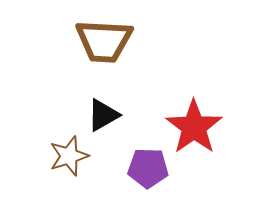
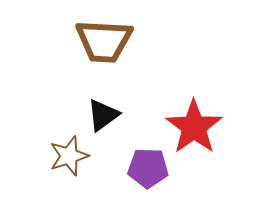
black triangle: rotated 6 degrees counterclockwise
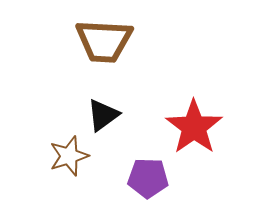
purple pentagon: moved 10 px down
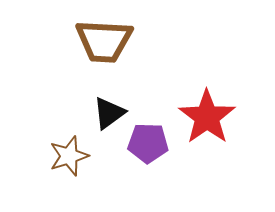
black triangle: moved 6 px right, 2 px up
red star: moved 13 px right, 10 px up
purple pentagon: moved 35 px up
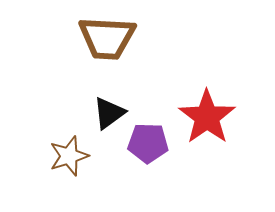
brown trapezoid: moved 3 px right, 3 px up
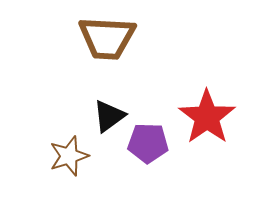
black triangle: moved 3 px down
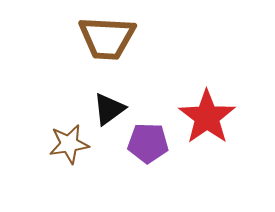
black triangle: moved 7 px up
brown star: moved 12 px up; rotated 9 degrees clockwise
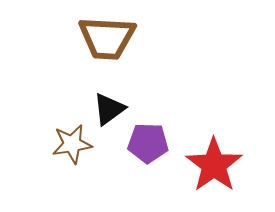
red star: moved 7 px right, 48 px down
brown star: moved 3 px right
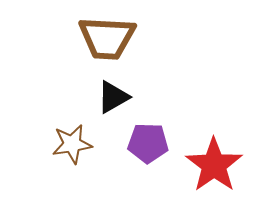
black triangle: moved 4 px right, 12 px up; rotated 6 degrees clockwise
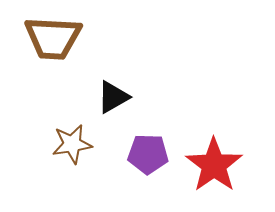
brown trapezoid: moved 54 px left
purple pentagon: moved 11 px down
